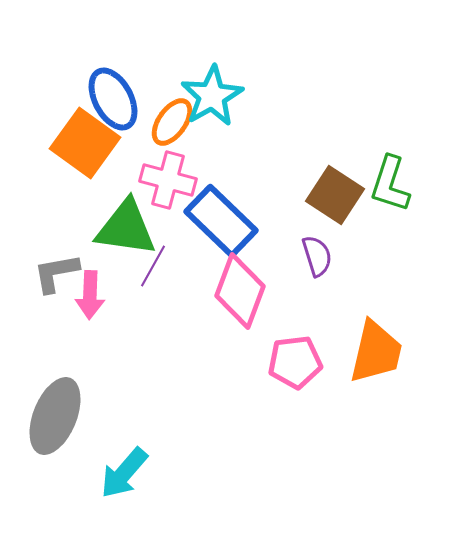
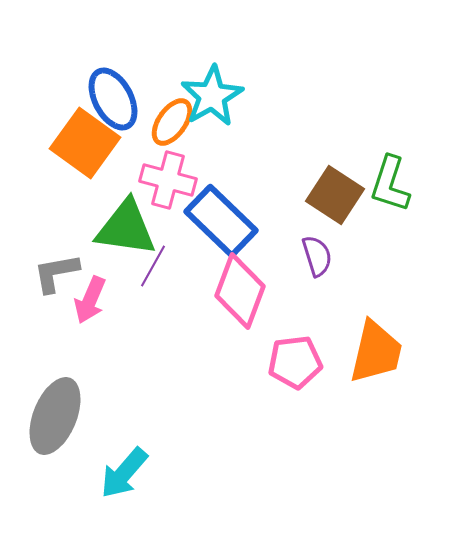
pink arrow: moved 5 px down; rotated 21 degrees clockwise
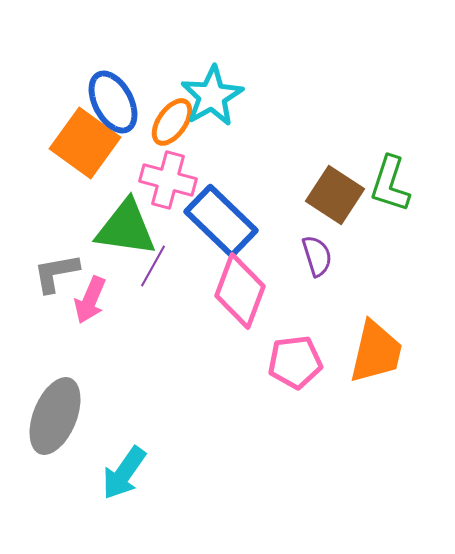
blue ellipse: moved 3 px down
cyan arrow: rotated 6 degrees counterclockwise
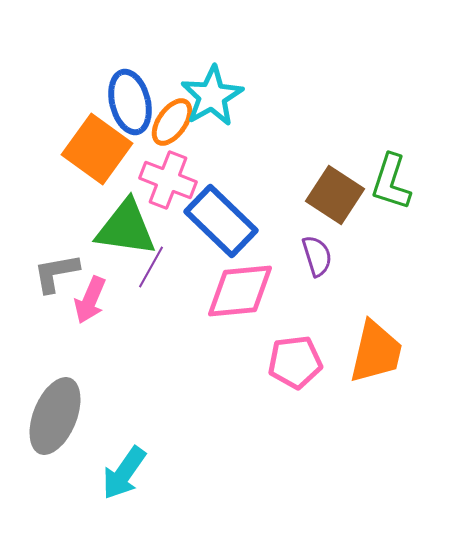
blue ellipse: moved 17 px right; rotated 14 degrees clockwise
orange square: moved 12 px right, 6 px down
pink cross: rotated 6 degrees clockwise
green L-shape: moved 1 px right, 2 px up
purple line: moved 2 px left, 1 px down
pink diamond: rotated 64 degrees clockwise
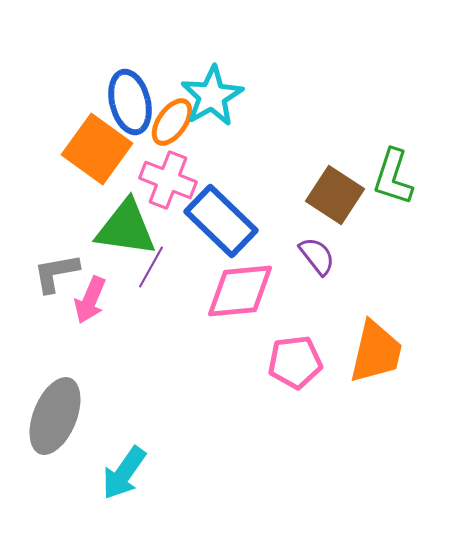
green L-shape: moved 2 px right, 5 px up
purple semicircle: rotated 21 degrees counterclockwise
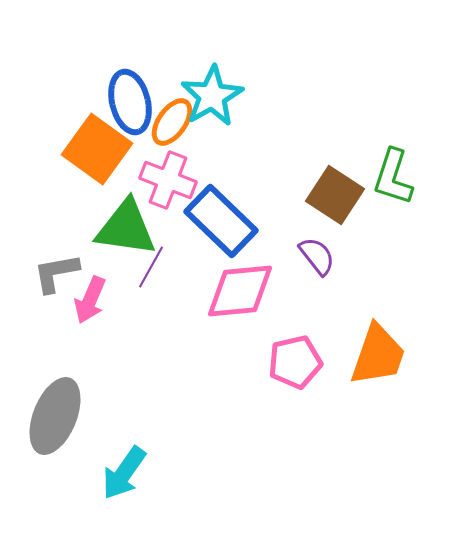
orange trapezoid: moved 2 px right, 3 px down; rotated 6 degrees clockwise
pink pentagon: rotated 6 degrees counterclockwise
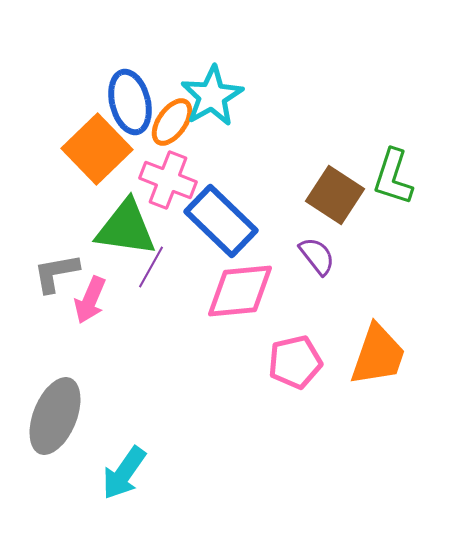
orange square: rotated 10 degrees clockwise
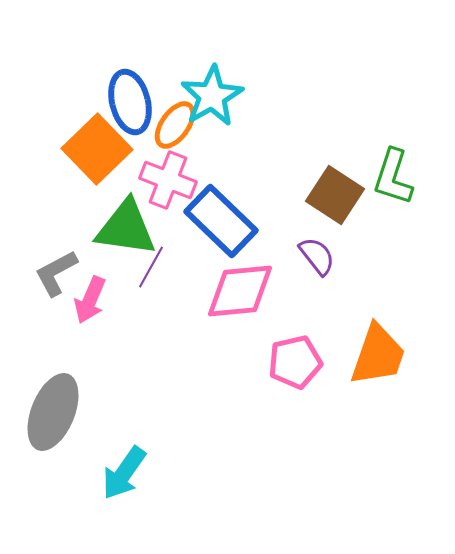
orange ellipse: moved 3 px right, 3 px down
gray L-shape: rotated 18 degrees counterclockwise
gray ellipse: moved 2 px left, 4 px up
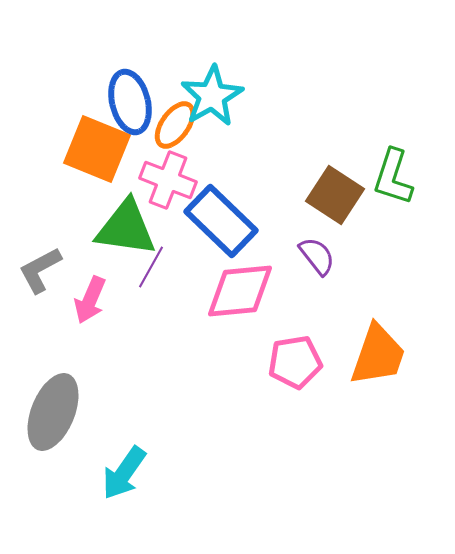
orange square: rotated 24 degrees counterclockwise
gray L-shape: moved 16 px left, 3 px up
pink pentagon: rotated 4 degrees clockwise
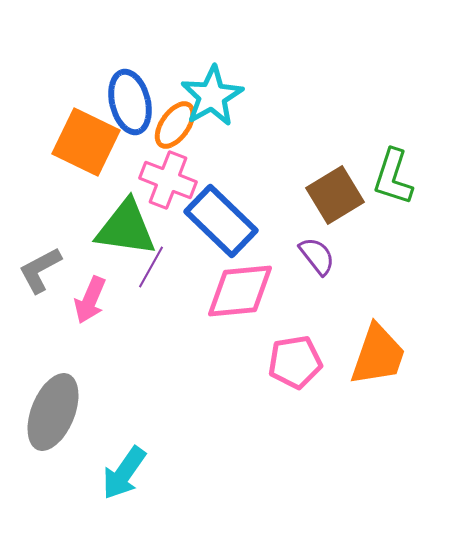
orange square: moved 11 px left, 7 px up; rotated 4 degrees clockwise
brown square: rotated 26 degrees clockwise
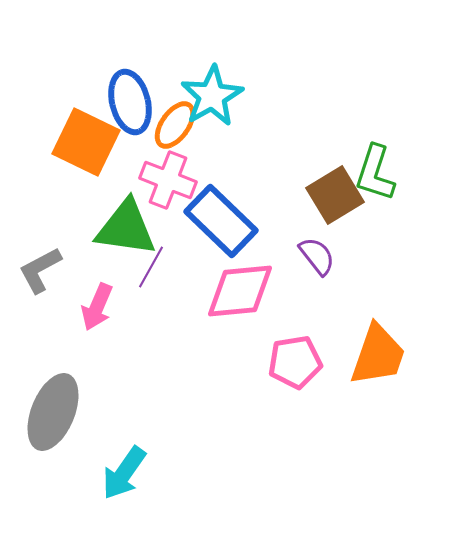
green L-shape: moved 18 px left, 4 px up
pink arrow: moved 7 px right, 7 px down
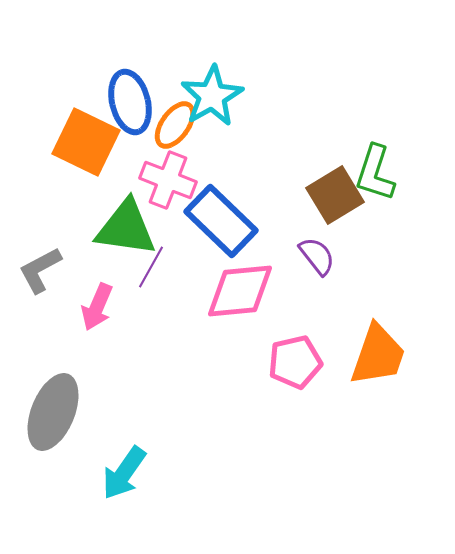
pink pentagon: rotated 4 degrees counterclockwise
